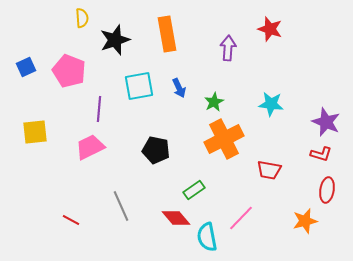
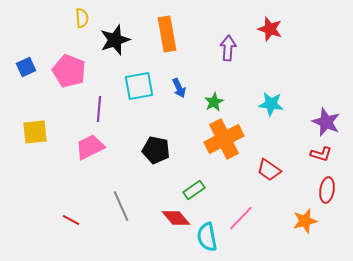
red trapezoid: rotated 25 degrees clockwise
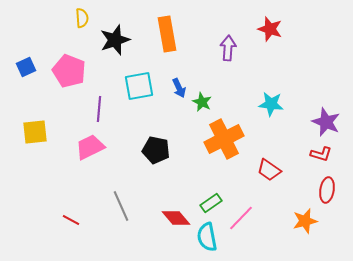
green star: moved 12 px left; rotated 18 degrees counterclockwise
green rectangle: moved 17 px right, 13 px down
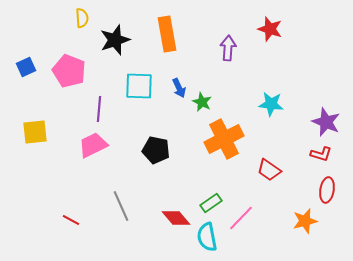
cyan square: rotated 12 degrees clockwise
pink trapezoid: moved 3 px right, 2 px up
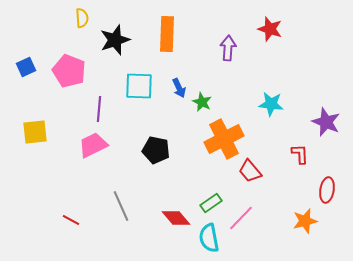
orange rectangle: rotated 12 degrees clockwise
red L-shape: moved 21 px left; rotated 110 degrees counterclockwise
red trapezoid: moved 19 px left, 1 px down; rotated 15 degrees clockwise
cyan semicircle: moved 2 px right, 1 px down
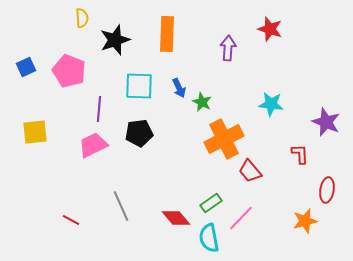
black pentagon: moved 17 px left, 17 px up; rotated 20 degrees counterclockwise
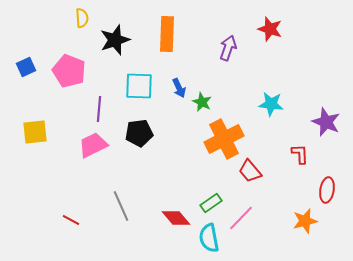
purple arrow: rotated 15 degrees clockwise
